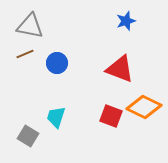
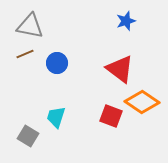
red triangle: rotated 16 degrees clockwise
orange diamond: moved 2 px left, 5 px up; rotated 8 degrees clockwise
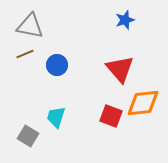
blue star: moved 1 px left, 1 px up
blue circle: moved 2 px down
red triangle: rotated 12 degrees clockwise
orange diamond: moved 1 px right, 1 px down; rotated 40 degrees counterclockwise
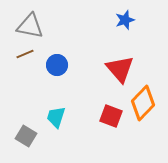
orange diamond: rotated 40 degrees counterclockwise
gray square: moved 2 px left
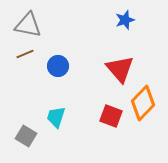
gray triangle: moved 2 px left, 1 px up
blue circle: moved 1 px right, 1 px down
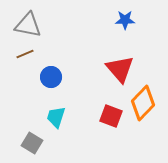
blue star: rotated 18 degrees clockwise
blue circle: moved 7 px left, 11 px down
gray square: moved 6 px right, 7 px down
